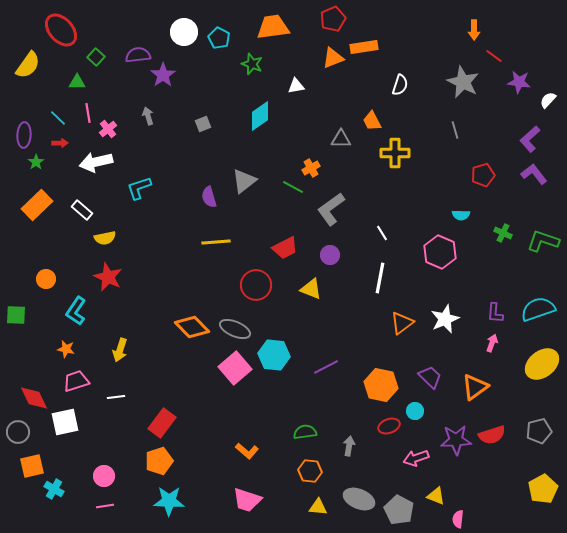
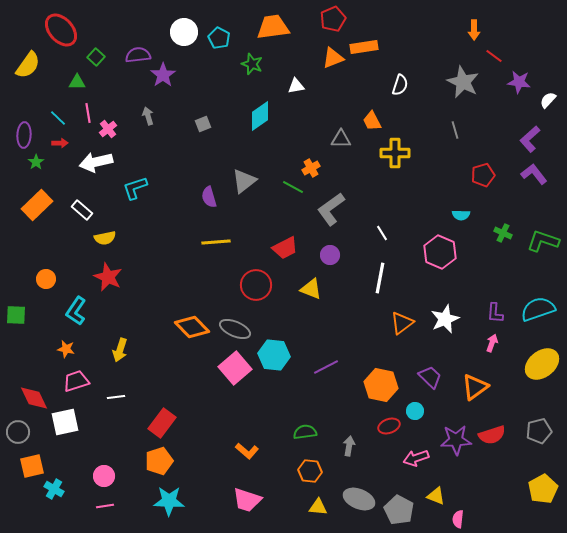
cyan L-shape at (139, 188): moved 4 px left
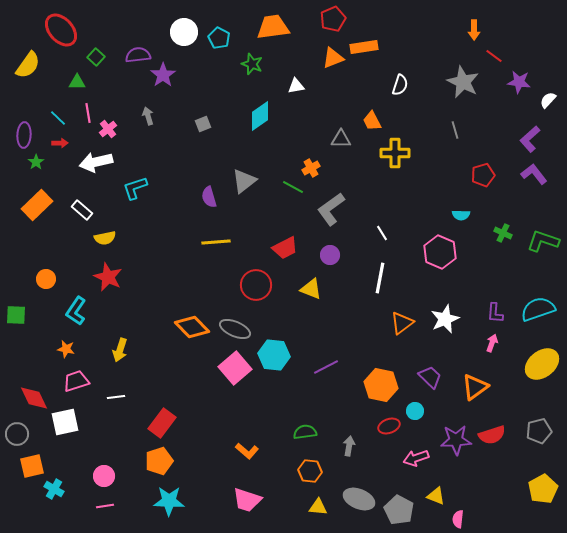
gray circle at (18, 432): moved 1 px left, 2 px down
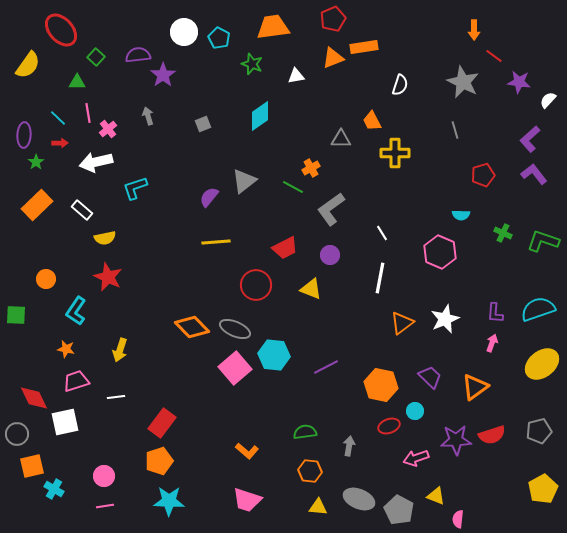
white triangle at (296, 86): moved 10 px up
purple semicircle at (209, 197): rotated 55 degrees clockwise
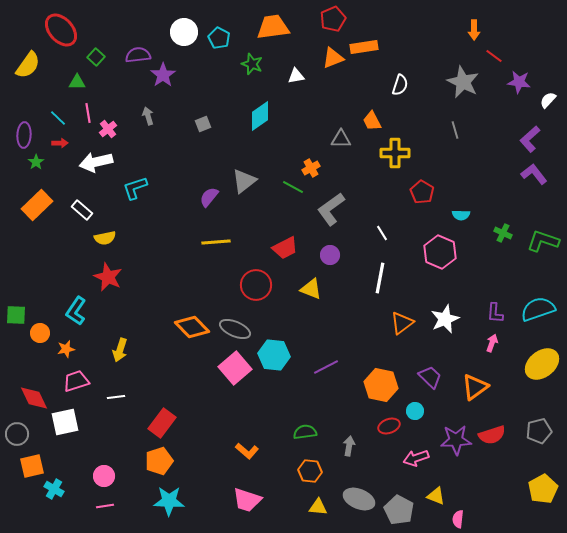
red pentagon at (483, 175): moved 61 px left, 17 px down; rotated 25 degrees counterclockwise
orange circle at (46, 279): moved 6 px left, 54 px down
orange star at (66, 349): rotated 24 degrees counterclockwise
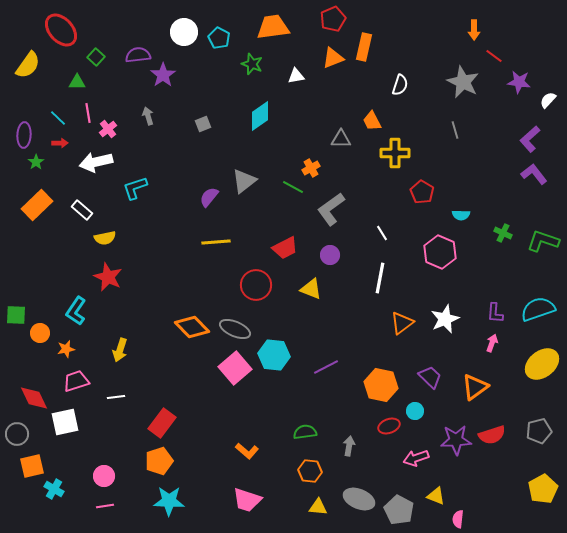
orange rectangle at (364, 47): rotated 68 degrees counterclockwise
